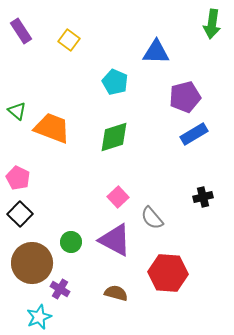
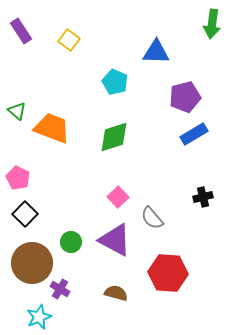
black square: moved 5 px right
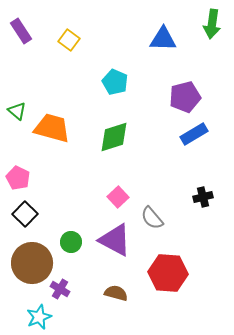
blue triangle: moved 7 px right, 13 px up
orange trapezoid: rotated 6 degrees counterclockwise
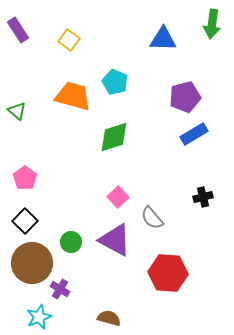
purple rectangle: moved 3 px left, 1 px up
orange trapezoid: moved 21 px right, 32 px up
pink pentagon: moved 7 px right; rotated 10 degrees clockwise
black square: moved 7 px down
brown semicircle: moved 7 px left, 25 px down
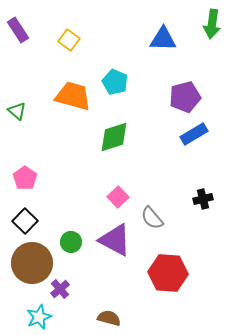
black cross: moved 2 px down
purple cross: rotated 18 degrees clockwise
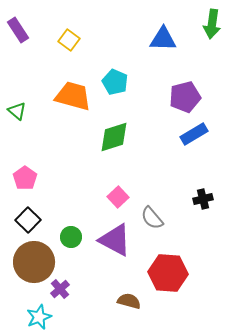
black square: moved 3 px right, 1 px up
green circle: moved 5 px up
brown circle: moved 2 px right, 1 px up
brown semicircle: moved 20 px right, 17 px up
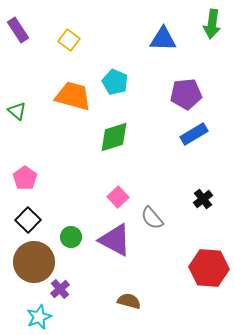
purple pentagon: moved 1 px right, 3 px up; rotated 8 degrees clockwise
black cross: rotated 24 degrees counterclockwise
red hexagon: moved 41 px right, 5 px up
